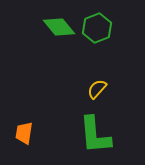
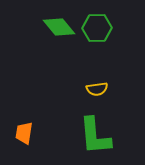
green hexagon: rotated 20 degrees clockwise
yellow semicircle: rotated 140 degrees counterclockwise
green L-shape: moved 1 px down
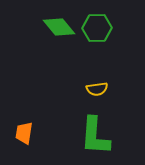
green L-shape: rotated 9 degrees clockwise
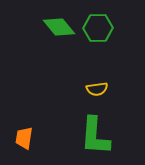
green hexagon: moved 1 px right
orange trapezoid: moved 5 px down
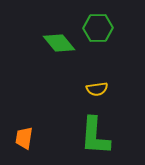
green diamond: moved 16 px down
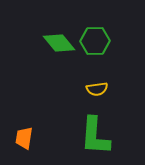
green hexagon: moved 3 px left, 13 px down
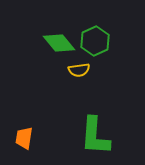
green hexagon: rotated 24 degrees counterclockwise
yellow semicircle: moved 18 px left, 19 px up
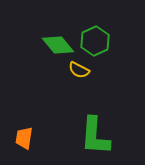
green diamond: moved 1 px left, 2 px down
yellow semicircle: rotated 35 degrees clockwise
